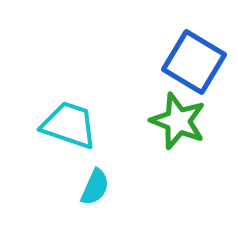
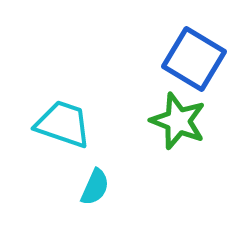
blue square: moved 3 px up
cyan trapezoid: moved 6 px left, 1 px up
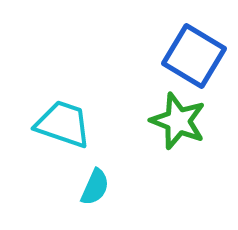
blue square: moved 3 px up
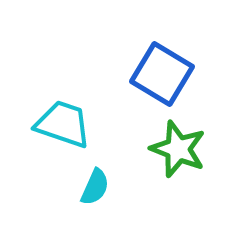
blue square: moved 32 px left, 18 px down
green star: moved 28 px down
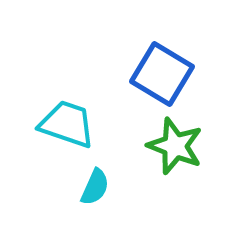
cyan trapezoid: moved 4 px right
green star: moved 3 px left, 3 px up
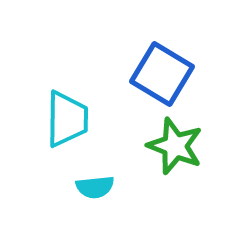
cyan trapezoid: moved 5 px up; rotated 72 degrees clockwise
cyan semicircle: rotated 60 degrees clockwise
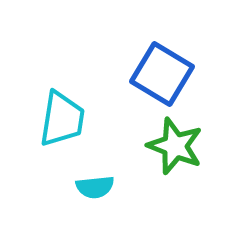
cyan trapezoid: moved 5 px left; rotated 8 degrees clockwise
